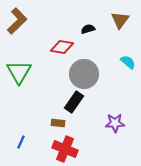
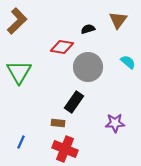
brown triangle: moved 2 px left
gray circle: moved 4 px right, 7 px up
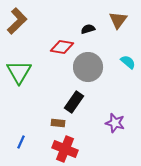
purple star: rotated 18 degrees clockwise
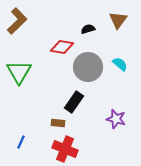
cyan semicircle: moved 8 px left, 2 px down
purple star: moved 1 px right, 4 px up
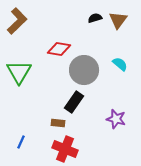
black semicircle: moved 7 px right, 11 px up
red diamond: moved 3 px left, 2 px down
gray circle: moved 4 px left, 3 px down
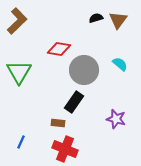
black semicircle: moved 1 px right
